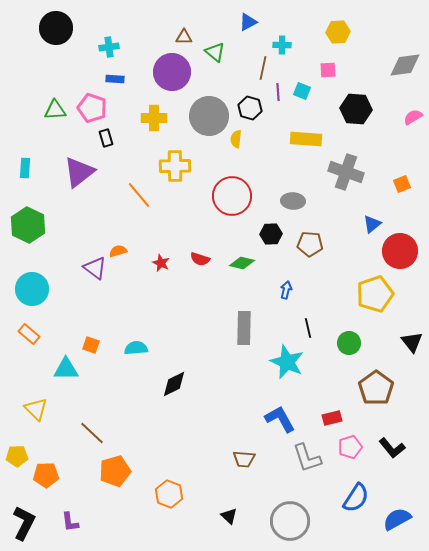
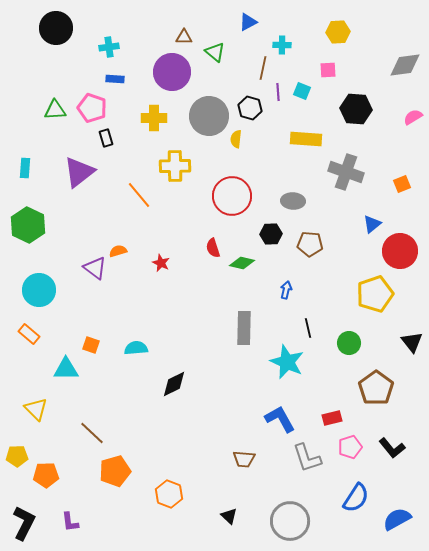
red semicircle at (200, 259): moved 13 px right, 11 px up; rotated 54 degrees clockwise
cyan circle at (32, 289): moved 7 px right, 1 px down
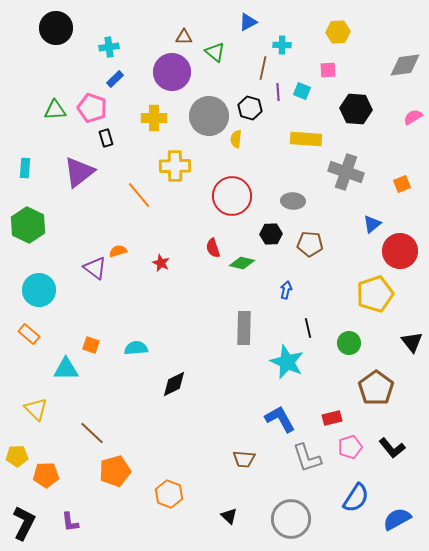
blue rectangle at (115, 79): rotated 48 degrees counterclockwise
gray circle at (290, 521): moved 1 px right, 2 px up
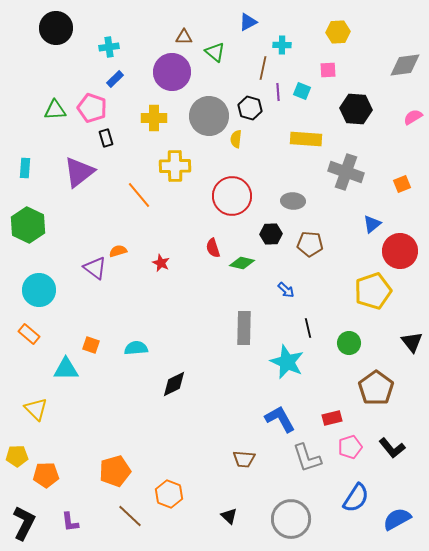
blue arrow at (286, 290): rotated 120 degrees clockwise
yellow pentagon at (375, 294): moved 2 px left, 3 px up
brown line at (92, 433): moved 38 px right, 83 px down
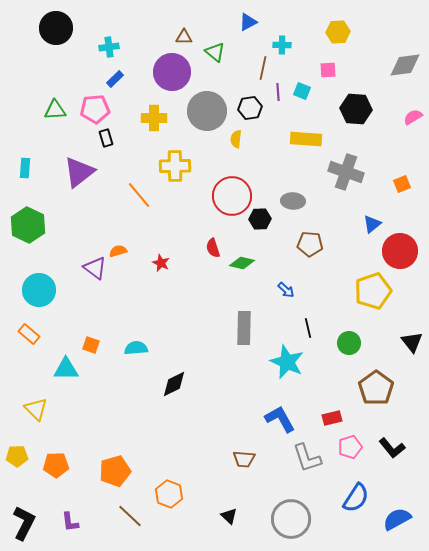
pink pentagon at (92, 108): moved 3 px right, 1 px down; rotated 24 degrees counterclockwise
black hexagon at (250, 108): rotated 25 degrees counterclockwise
gray circle at (209, 116): moved 2 px left, 5 px up
black hexagon at (271, 234): moved 11 px left, 15 px up
orange pentagon at (46, 475): moved 10 px right, 10 px up
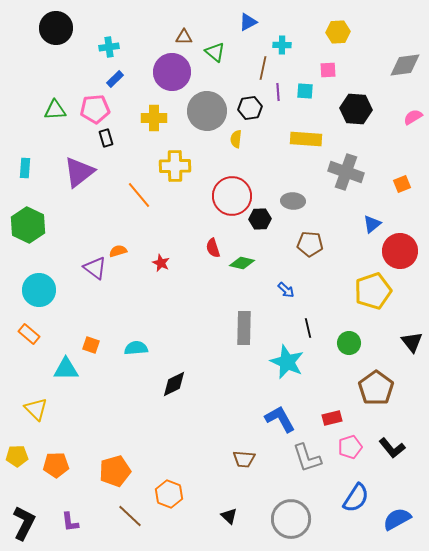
cyan square at (302, 91): moved 3 px right; rotated 18 degrees counterclockwise
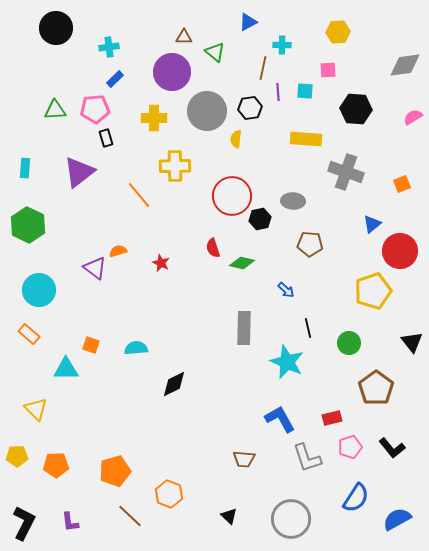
black hexagon at (260, 219): rotated 10 degrees counterclockwise
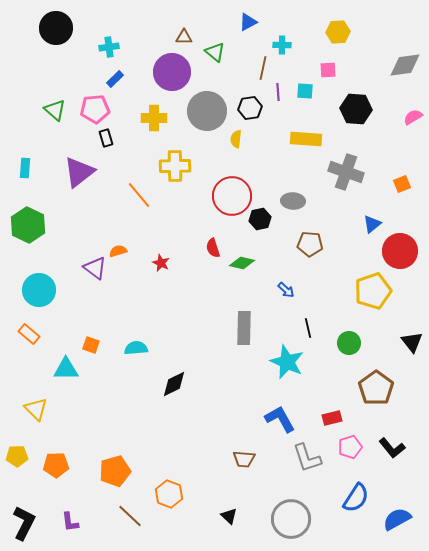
green triangle at (55, 110): rotated 45 degrees clockwise
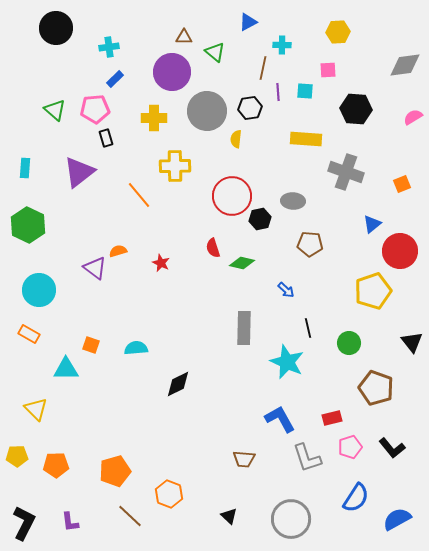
orange rectangle at (29, 334): rotated 10 degrees counterclockwise
black diamond at (174, 384): moved 4 px right
brown pentagon at (376, 388): rotated 16 degrees counterclockwise
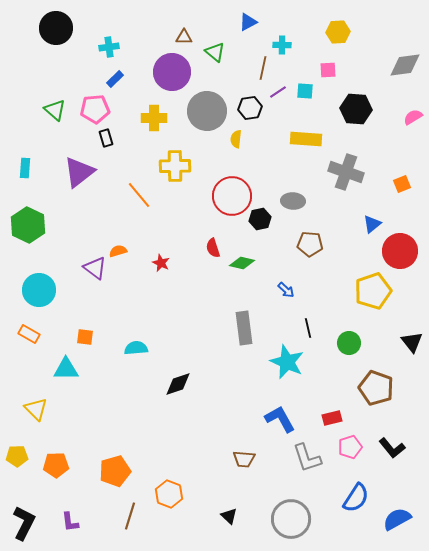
purple line at (278, 92): rotated 60 degrees clockwise
gray rectangle at (244, 328): rotated 8 degrees counterclockwise
orange square at (91, 345): moved 6 px left, 8 px up; rotated 12 degrees counterclockwise
black diamond at (178, 384): rotated 8 degrees clockwise
brown line at (130, 516): rotated 64 degrees clockwise
